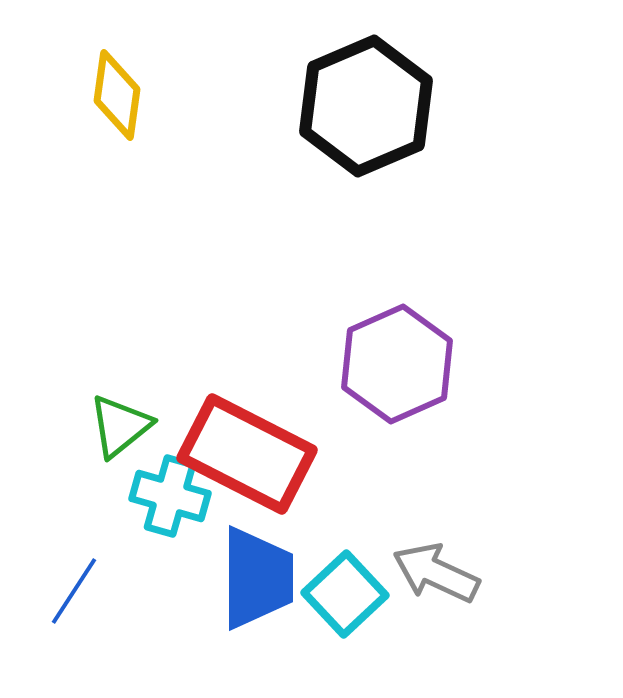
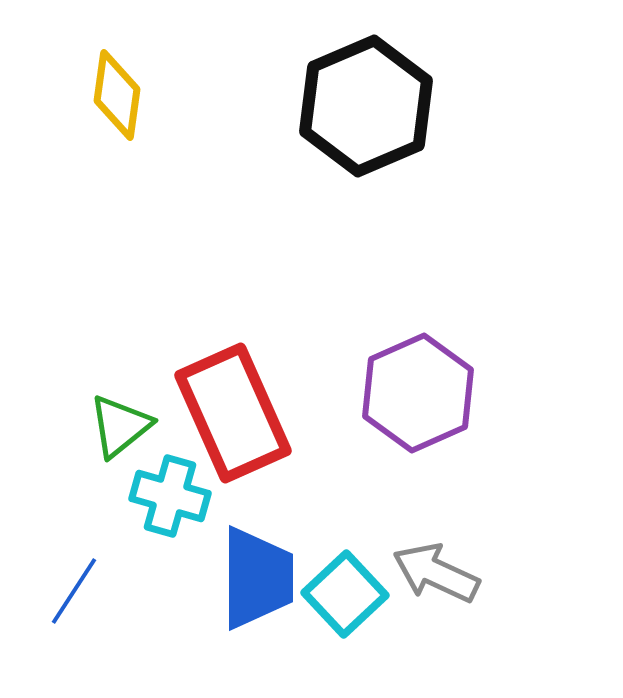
purple hexagon: moved 21 px right, 29 px down
red rectangle: moved 14 px left, 41 px up; rotated 39 degrees clockwise
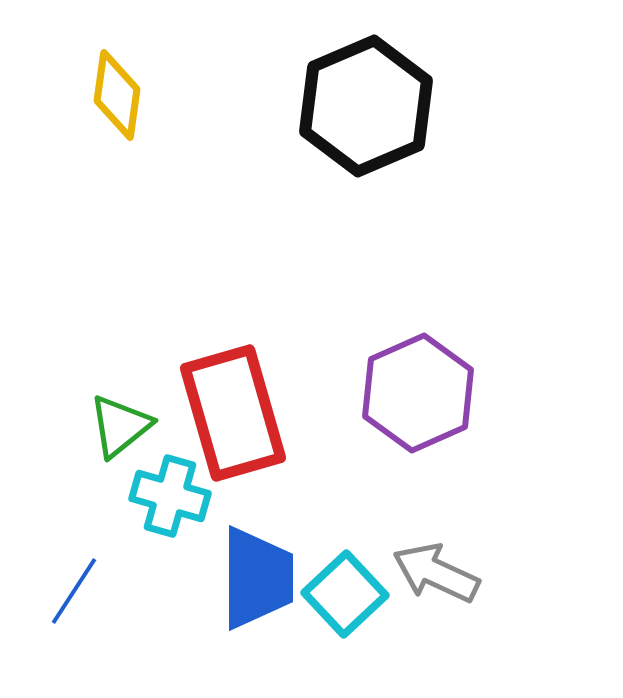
red rectangle: rotated 8 degrees clockwise
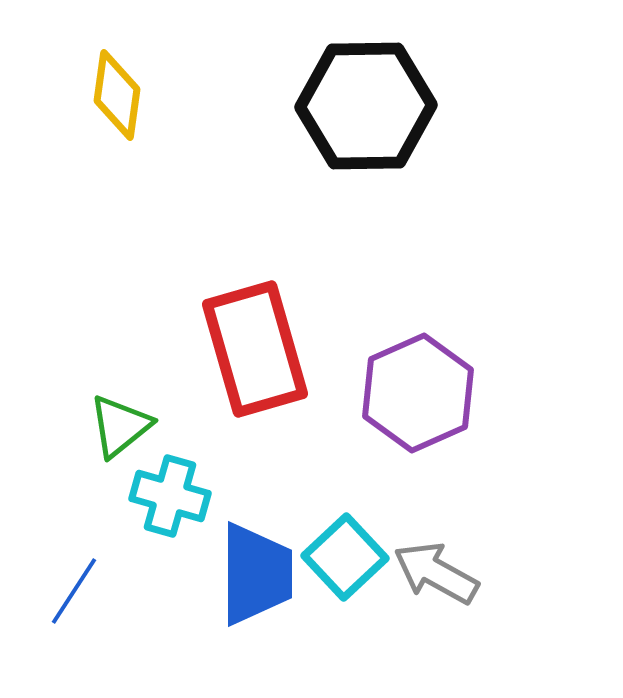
black hexagon: rotated 22 degrees clockwise
red rectangle: moved 22 px right, 64 px up
gray arrow: rotated 4 degrees clockwise
blue trapezoid: moved 1 px left, 4 px up
cyan square: moved 37 px up
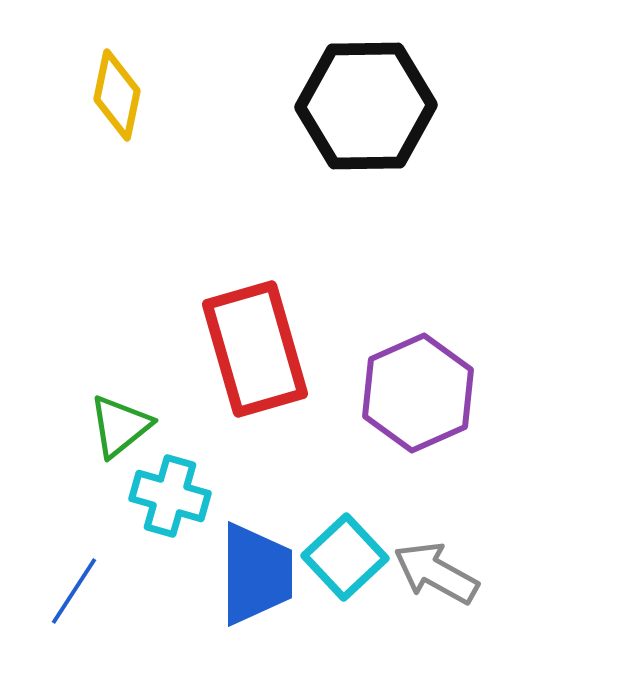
yellow diamond: rotated 4 degrees clockwise
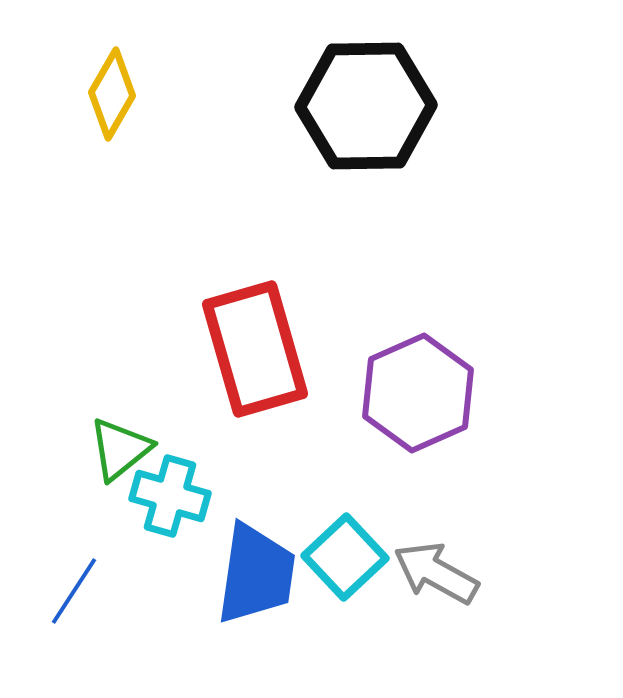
yellow diamond: moved 5 px left, 1 px up; rotated 18 degrees clockwise
green triangle: moved 23 px down
blue trapezoid: rotated 8 degrees clockwise
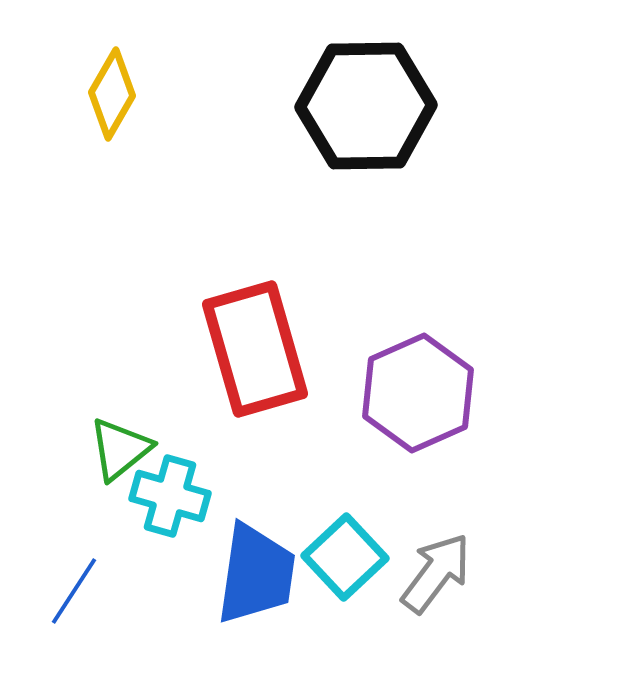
gray arrow: rotated 98 degrees clockwise
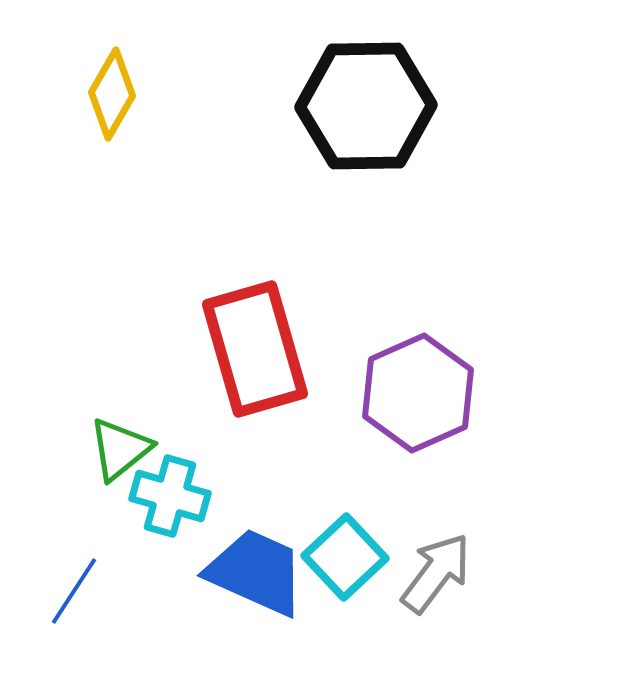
blue trapezoid: moved 2 px up; rotated 74 degrees counterclockwise
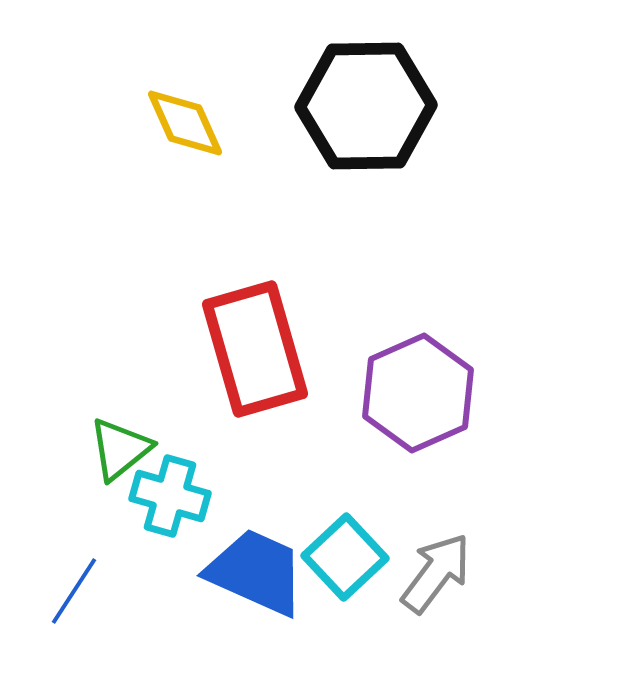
yellow diamond: moved 73 px right, 29 px down; rotated 54 degrees counterclockwise
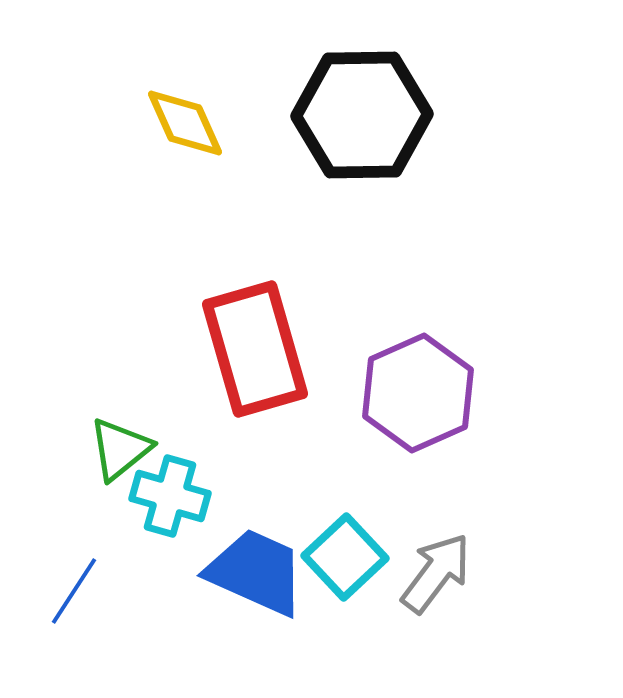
black hexagon: moved 4 px left, 9 px down
